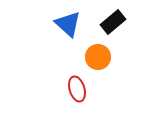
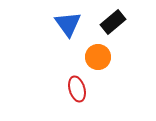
blue triangle: rotated 12 degrees clockwise
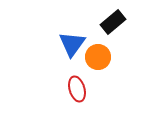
blue triangle: moved 4 px right, 20 px down; rotated 12 degrees clockwise
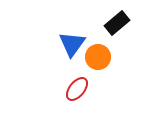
black rectangle: moved 4 px right, 1 px down
red ellipse: rotated 55 degrees clockwise
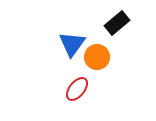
orange circle: moved 1 px left
